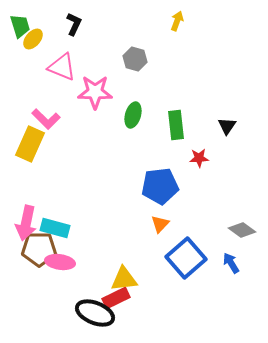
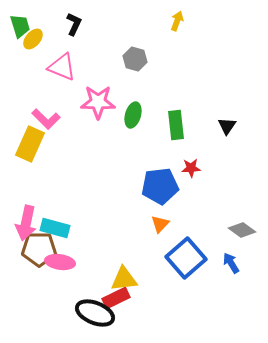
pink star: moved 3 px right, 10 px down
red star: moved 8 px left, 10 px down
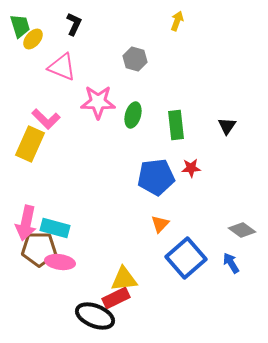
blue pentagon: moved 4 px left, 9 px up
black ellipse: moved 3 px down
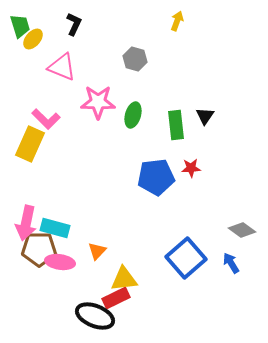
black triangle: moved 22 px left, 10 px up
orange triangle: moved 63 px left, 27 px down
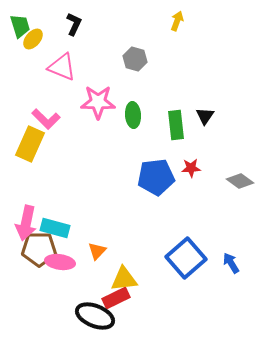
green ellipse: rotated 20 degrees counterclockwise
gray diamond: moved 2 px left, 49 px up
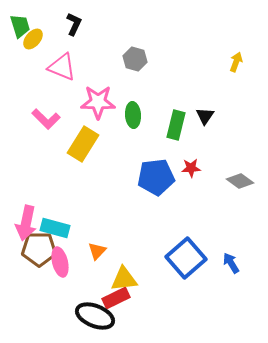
yellow arrow: moved 59 px right, 41 px down
green rectangle: rotated 20 degrees clockwise
yellow rectangle: moved 53 px right; rotated 8 degrees clockwise
pink ellipse: rotated 68 degrees clockwise
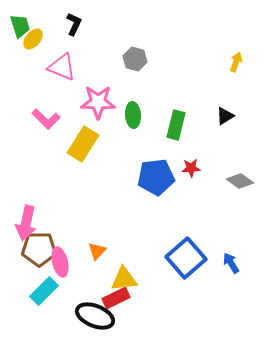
black triangle: moved 20 px right; rotated 24 degrees clockwise
cyan rectangle: moved 11 px left, 63 px down; rotated 60 degrees counterclockwise
